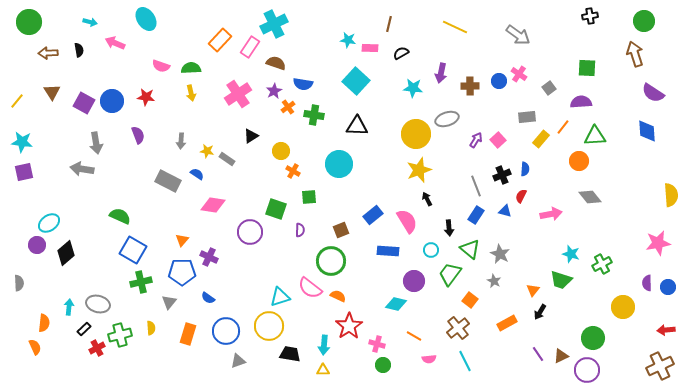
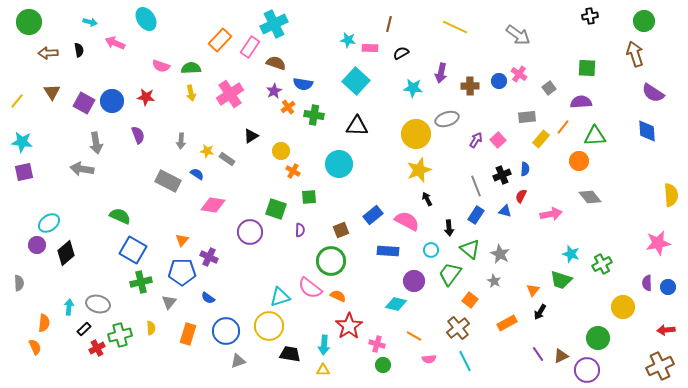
pink cross at (238, 94): moved 8 px left
pink semicircle at (407, 221): rotated 30 degrees counterclockwise
green circle at (593, 338): moved 5 px right
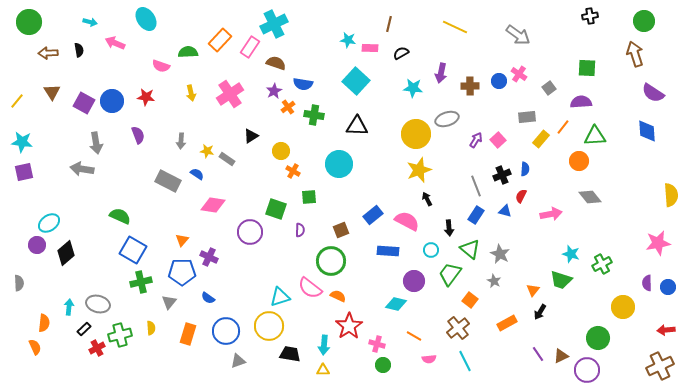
green semicircle at (191, 68): moved 3 px left, 16 px up
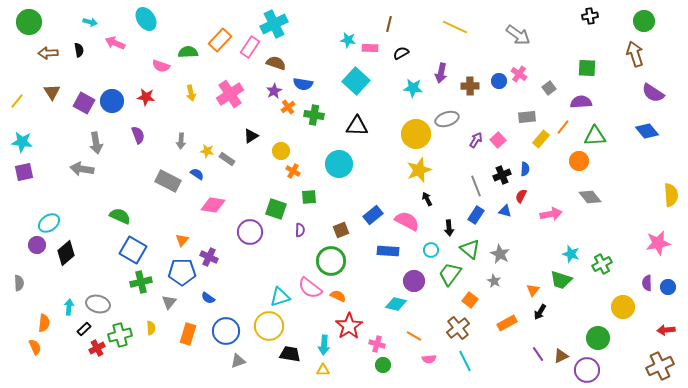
blue diamond at (647, 131): rotated 35 degrees counterclockwise
